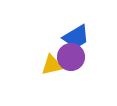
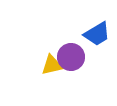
blue trapezoid: moved 21 px right, 3 px up
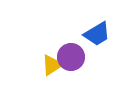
yellow triangle: rotated 20 degrees counterclockwise
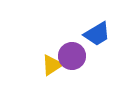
purple circle: moved 1 px right, 1 px up
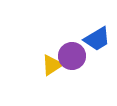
blue trapezoid: moved 5 px down
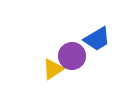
yellow triangle: moved 1 px right, 4 px down
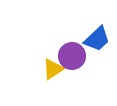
blue trapezoid: rotated 12 degrees counterclockwise
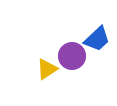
yellow triangle: moved 6 px left
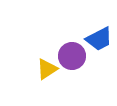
blue trapezoid: moved 2 px right; rotated 16 degrees clockwise
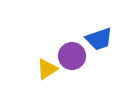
blue trapezoid: rotated 8 degrees clockwise
